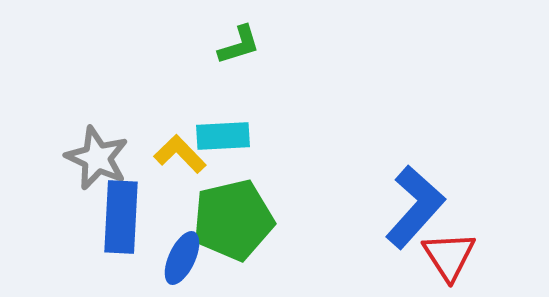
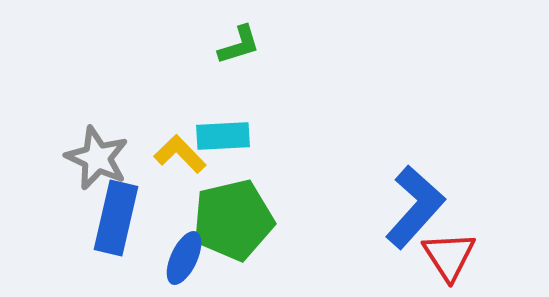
blue rectangle: moved 5 px left, 1 px down; rotated 10 degrees clockwise
blue ellipse: moved 2 px right
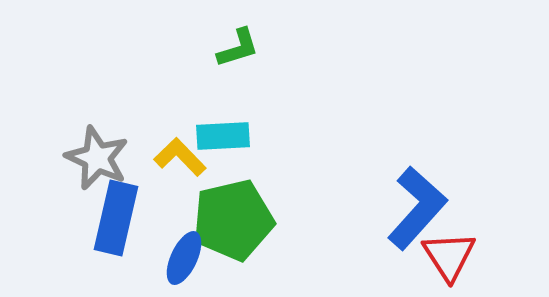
green L-shape: moved 1 px left, 3 px down
yellow L-shape: moved 3 px down
blue L-shape: moved 2 px right, 1 px down
